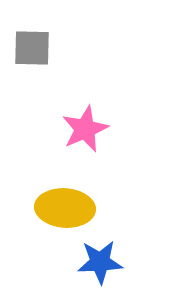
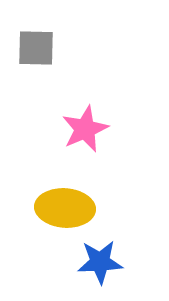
gray square: moved 4 px right
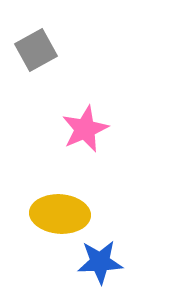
gray square: moved 2 px down; rotated 30 degrees counterclockwise
yellow ellipse: moved 5 px left, 6 px down
